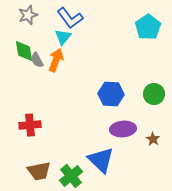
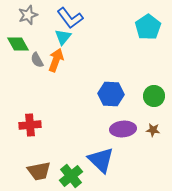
green diamond: moved 6 px left, 7 px up; rotated 20 degrees counterclockwise
green circle: moved 2 px down
brown star: moved 9 px up; rotated 24 degrees counterclockwise
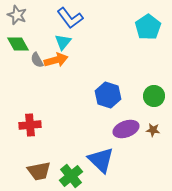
gray star: moved 11 px left; rotated 30 degrees counterclockwise
cyan triangle: moved 5 px down
orange arrow: rotated 55 degrees clockwise
blue hexagon: moved 3 px left, 1 px down; rotated 15 degrees clockwise
purple ellipse: moved 3 px right; rotated 15 degrees counterclockwise
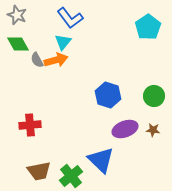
purple ellipse: moved 1 px left
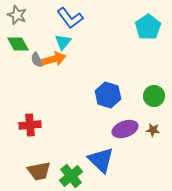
orange arrow: moved 2 px left, 1 px up
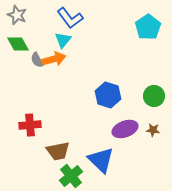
cyan triangle: moved 2 px up
brown trapezoid: moved 19 px right, 20 px up
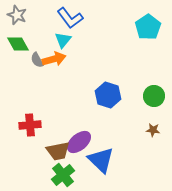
purple ellipse: moved 46 px left, 13 px down; rotated 20 degrees counterclockwise
green cross: moved 8 px left, 1 px up
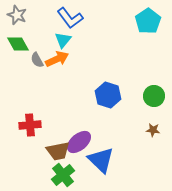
cyan pentagon: moved 6 px up
orange arrow: moved 3 px right; rotated 10 degrees counterclockwise
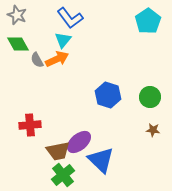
green circle: moved 4 px left, 1 px down
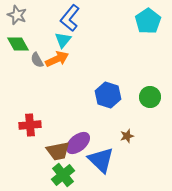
blue L-shape: rotated 76 degrees clockwise
brown star: moved 26 px left, 6 px down; rotated 24 degrees counterclockwise
purple ellipse: moved 1 px left, 1 px down
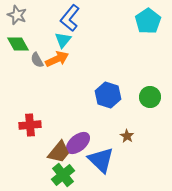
brown star: rotated 24 degrees counterclockwise
brown trapezoid: moved 1 px right, 1 px down; rotated 40 degrees counterclockwise
